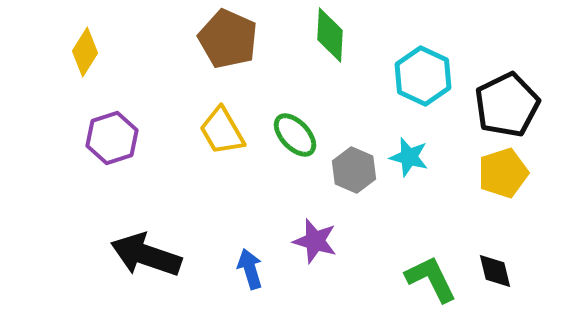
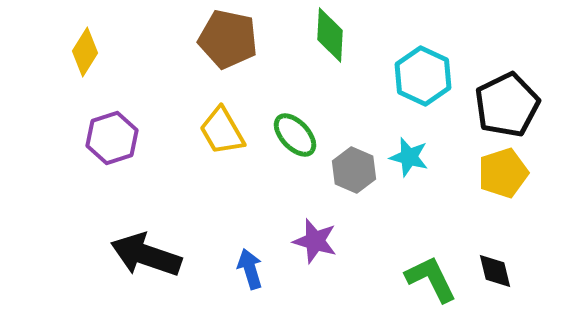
brown pentagon: rotated 12 degrees counterclockwise
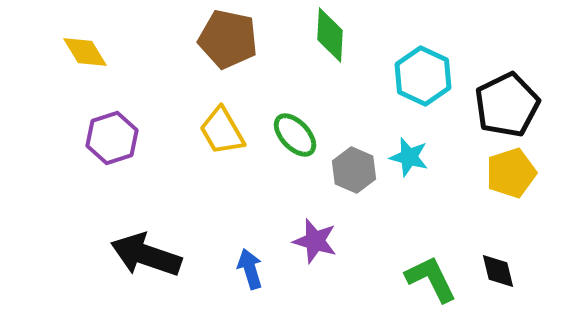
yellow diamond: rotated 63 degrees counterclockwise
yellow pentagon: moved 8 px right
black diamond: moved 3 px right
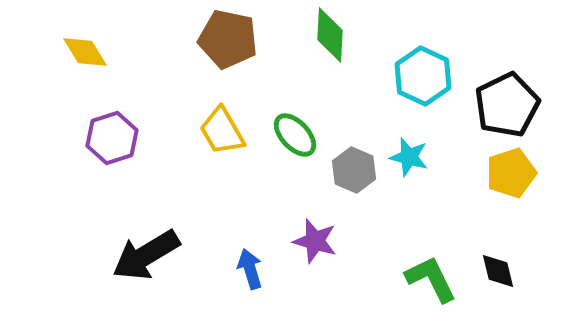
black arrow: rotated 50 degrees counterclockwise
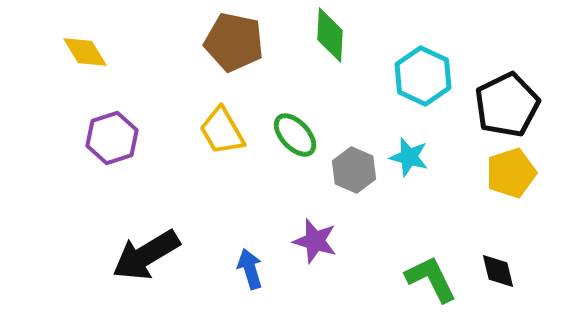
brown pentagon: moved 6 px right, 3 px down
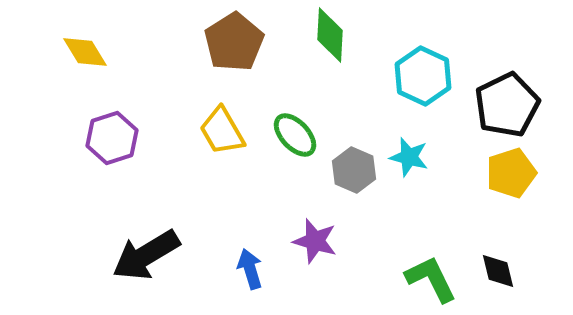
brown pentagon: rotated 28 degrees clockwise
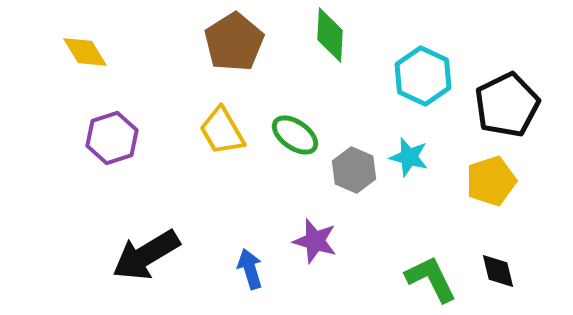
green ellipse: rotated 12 degrees counterclockwise
yellow pentagon: moved 20 px left, 8 px down
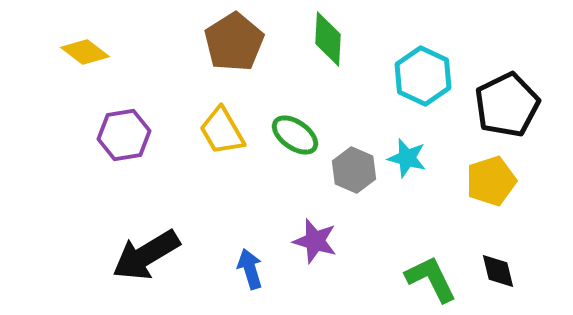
green diamond: moved 2 px left, 4 px down
yellow diamond: rotated 21 degrees counterclockwise
purple hexagon: moved 12 px right, 3 px up; rotated 9 degrees clockwise
cyan star: moved 2 px left, 1 px down
